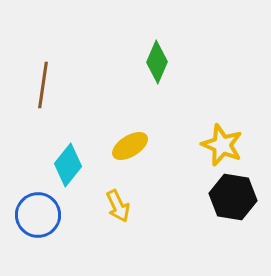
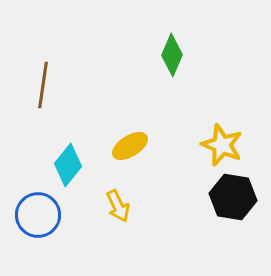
green diamond: moved 15 px right, 7 px up
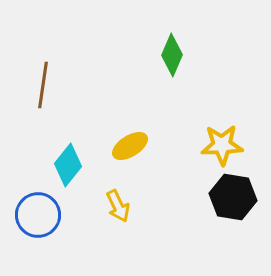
yellow star: rotated 24 degrees counterclockwise
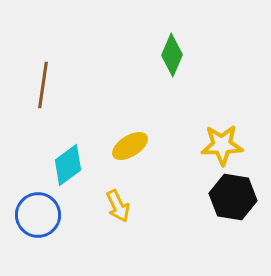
cyan diamond: rotated 15 degrees clockwise
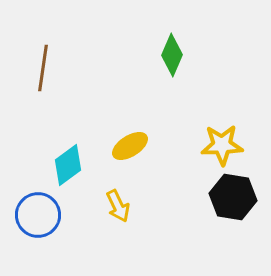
brown line: moved 17 px up
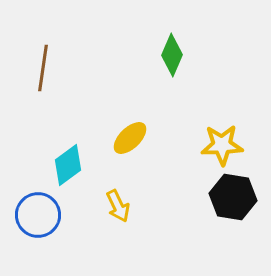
yellow ellipse: moved 8 px up; rotated 12 degrees counterclockwise
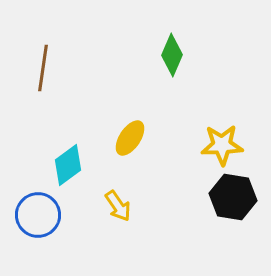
yellow ellipse: rotated 12 degrees counterclockwise
yellow arrow: rotated 8 degrees counterclockwise
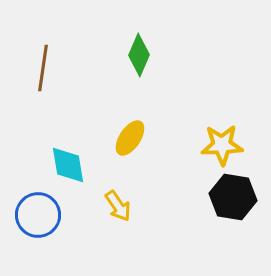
green diamond: moved 33 px left
cyan diamond: rotated 63 degrees counterclockwise
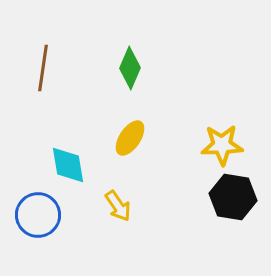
green diamond: moved 9 px left, 13 px down
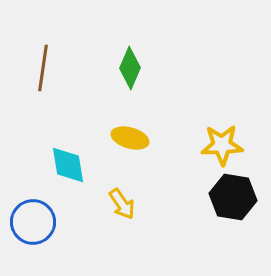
yellow ellipse: rotated 72 degrees clockwise
yellow arrow: moved 4 px right, 2 px up
blue circle: moved 5 px left, 7 px down
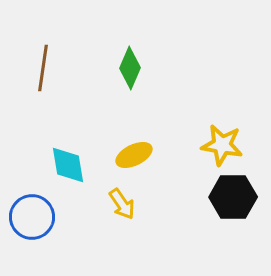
yellow ellipse: moved 4 px right, 17 px down; rotated 42 degrees counterclockwise
yellow star: rotated 12 degrees clockwise
black hexagon: rotated 9 degrees counterclockwise
blue circle: moved 1 px left, 5 px up
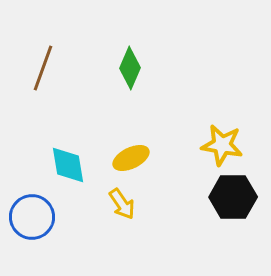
brown line: rotated 12 degrees clockwise
yellow ellipse: moved 3 px left, 3 px down
